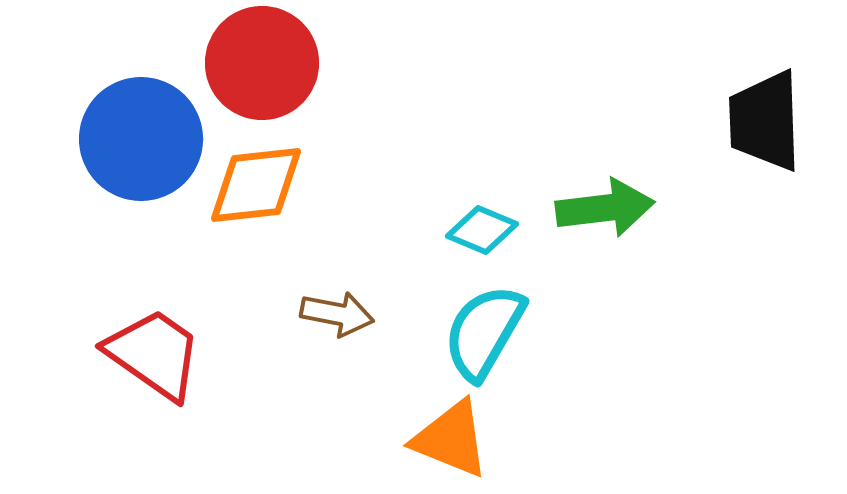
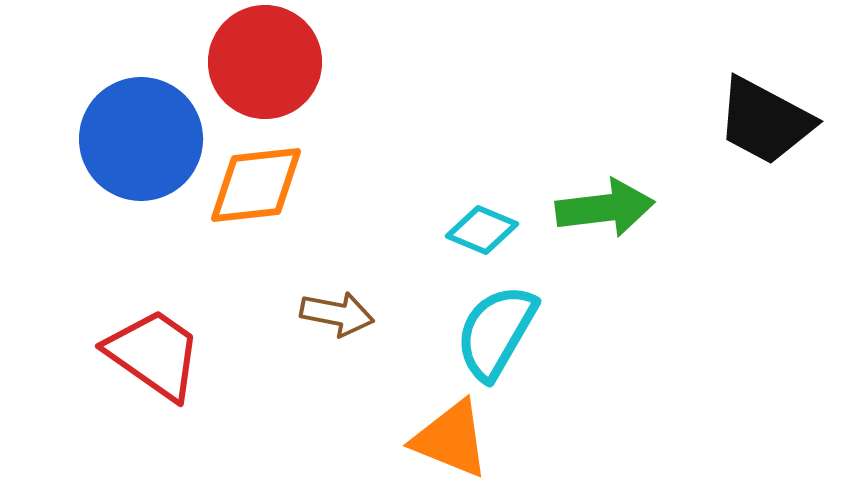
red circle: moved 3 px right, 1 px up
black trapezoid: rotated 60 degrees counterclockwise
cyan semicircle: moved 12 px right
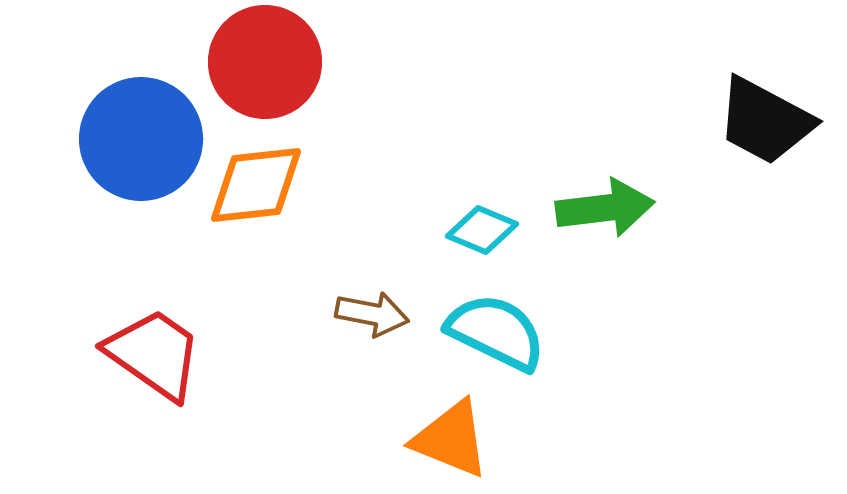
brown arrow: moved 35 px right
cyan semicircle: rotated 86 degrees clockwise
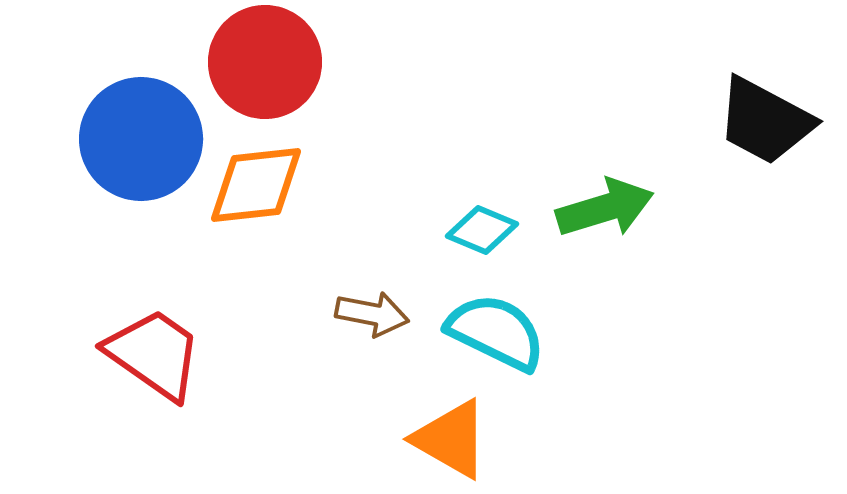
green arrow: rotated 10 degrees counterclockwise
orange triangle: rotated 8 degrees clockwise
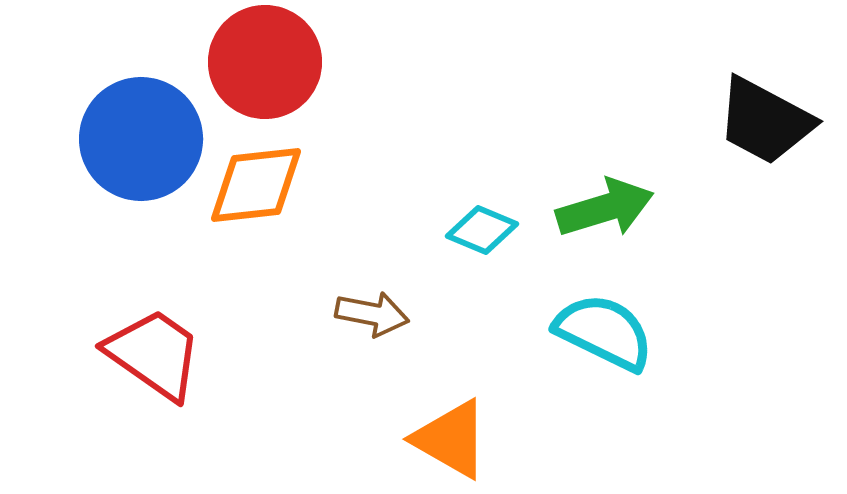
cyan semicircle: moved 108 px right
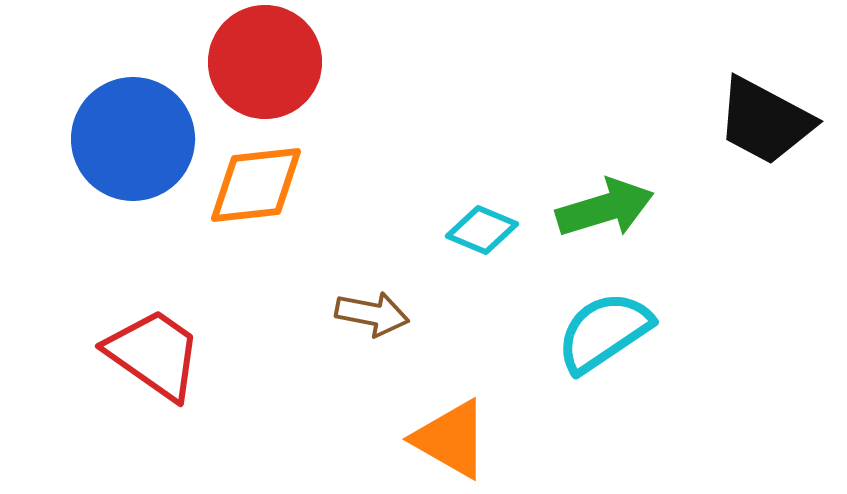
blue circle: moved 8 px left
cyan semicircle: rotated 60 degrees counterclockwise
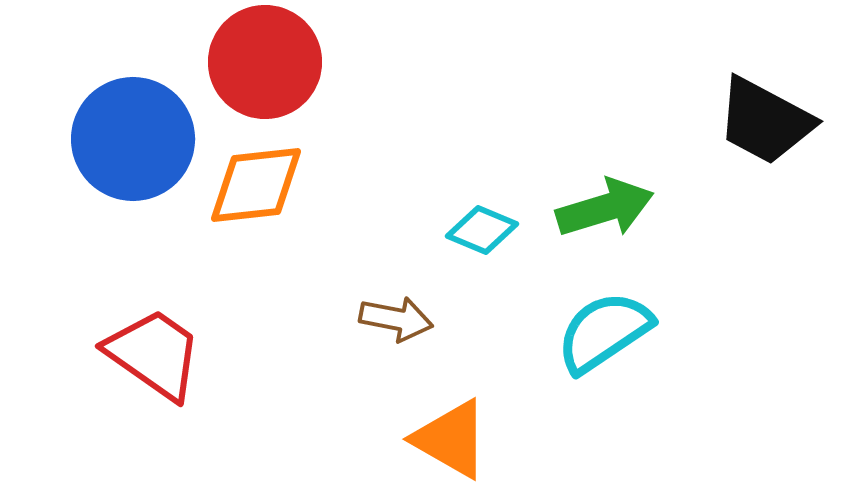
brown arrow: moved 24 px right, 5 px down
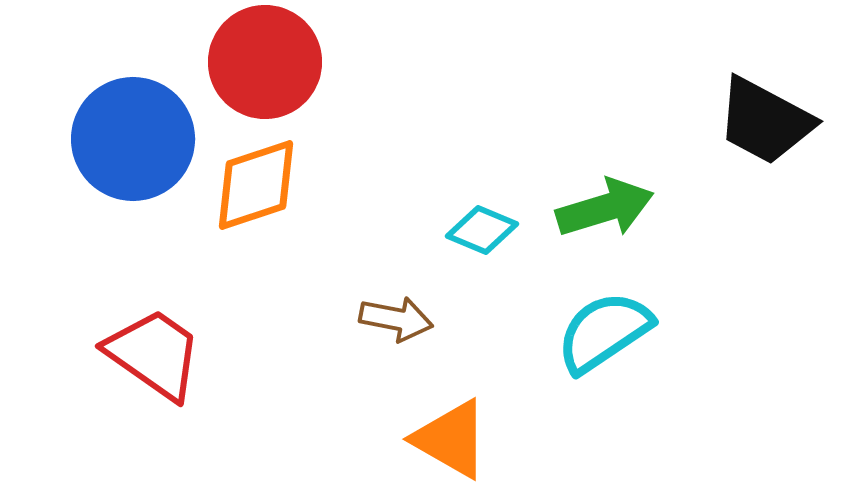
orange diamond: rotated 12 degrees counterclockwise
